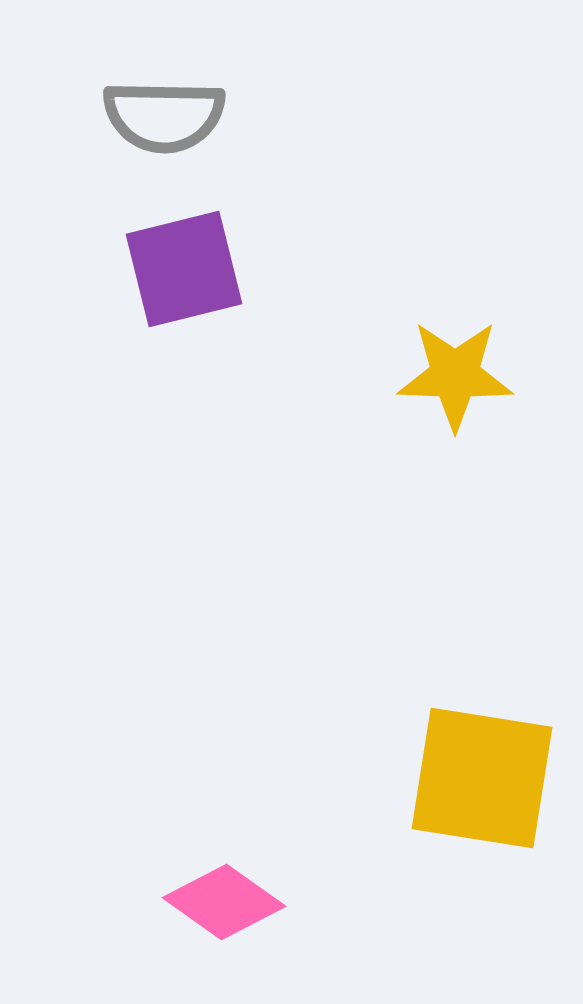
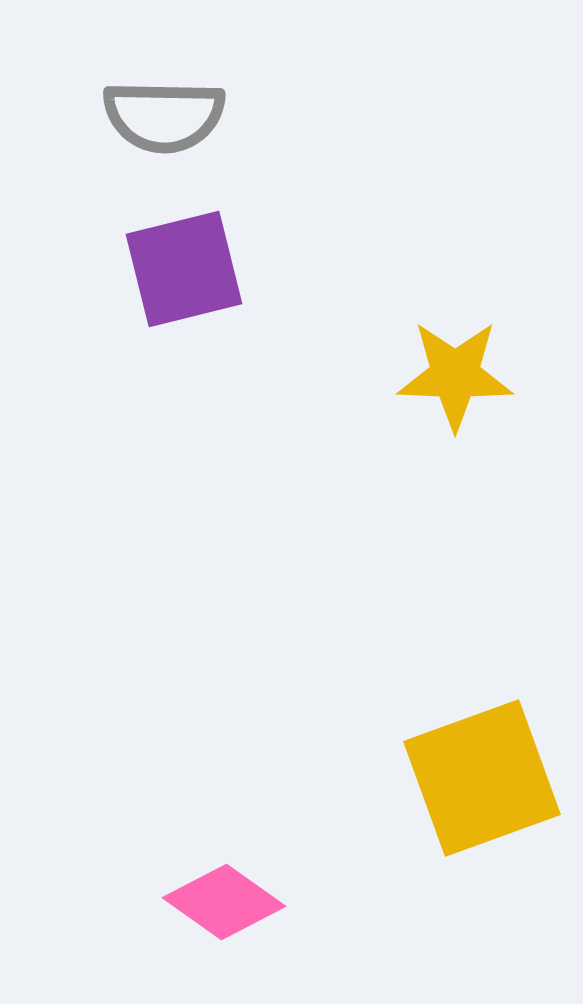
yellow square: rotated 29 degrees counterclockwise
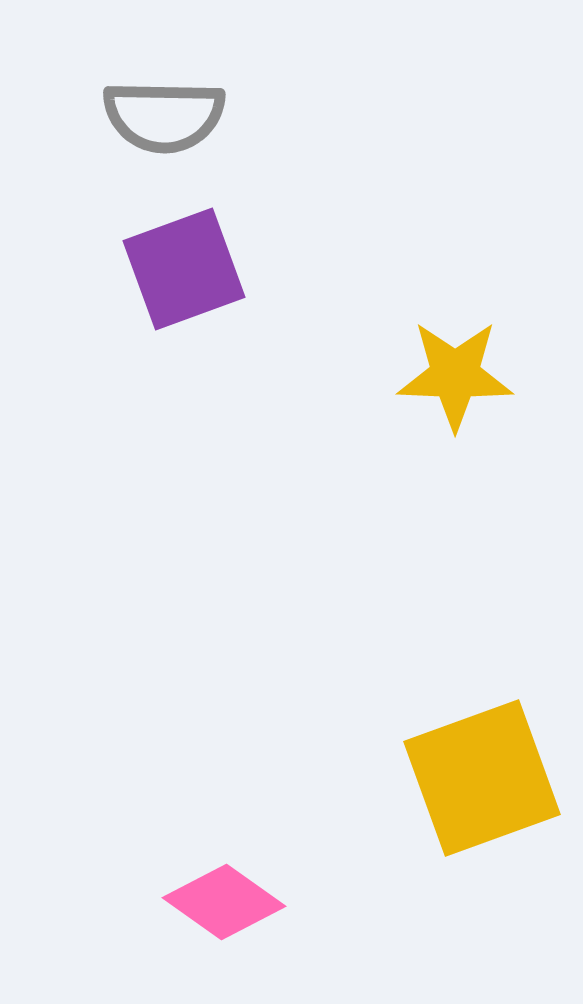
purple square: rotated 6 degrees counterclockwise
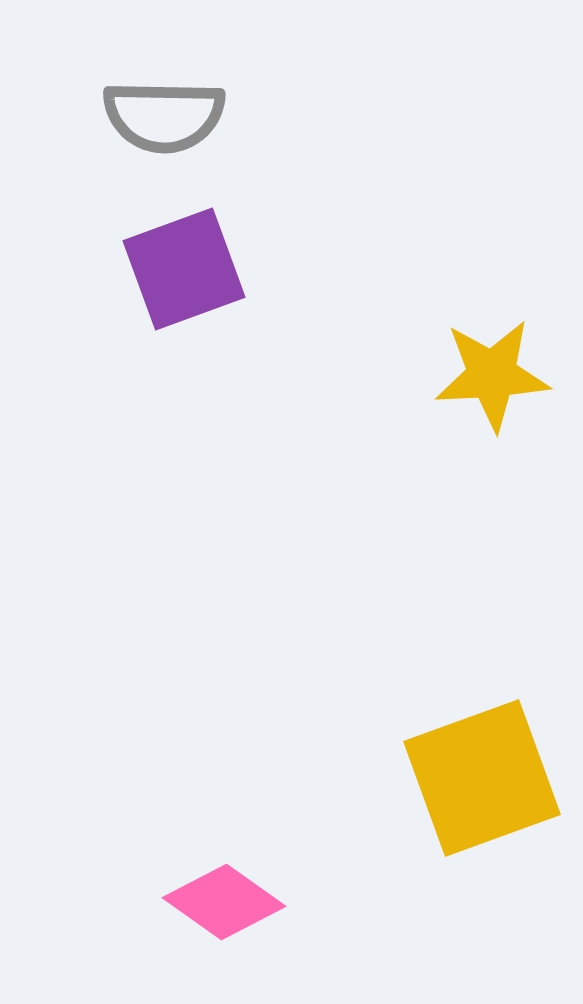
yellow star: moved 37 px right; rotated 5 degrees counterclockwise
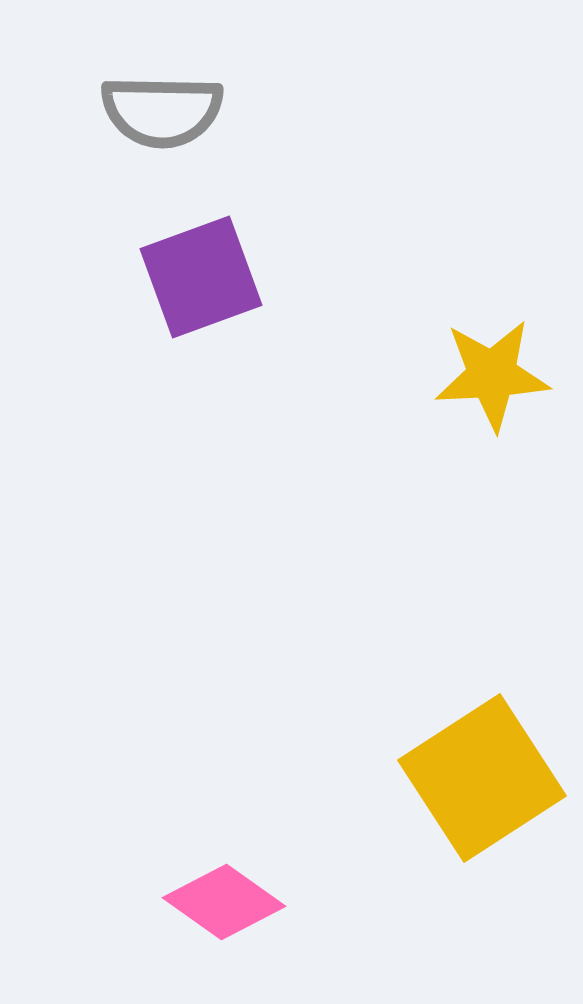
gray semicircle: moved 2 px left, 5 px up
purple square: moved 17 px right, 8 px down
yellow square: rotated 13 degrees counterclockwise
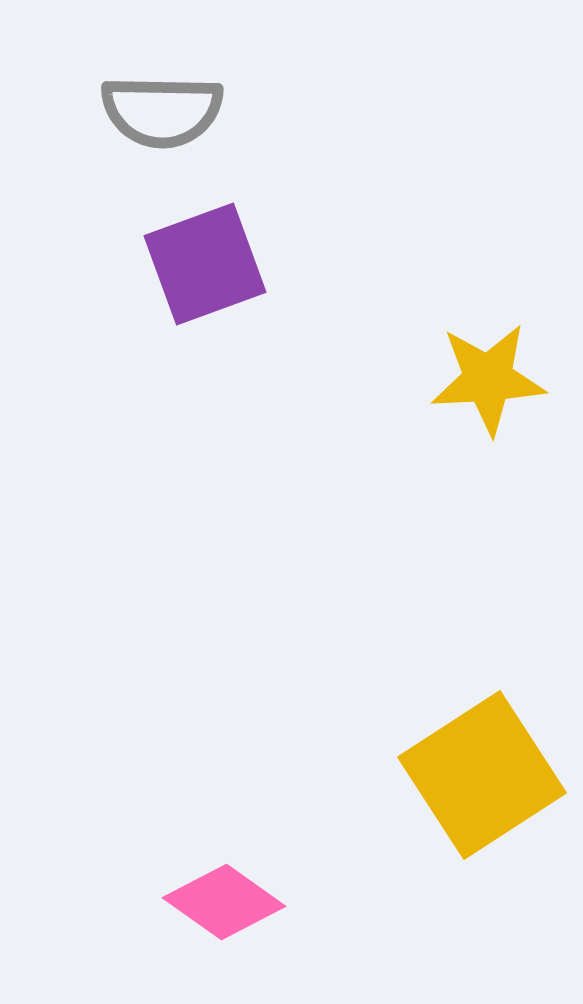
purple square: moved 4 px right, 13 px up
yellow star: moved 4 px left, 4 px down
yellow square: moved 3 px up
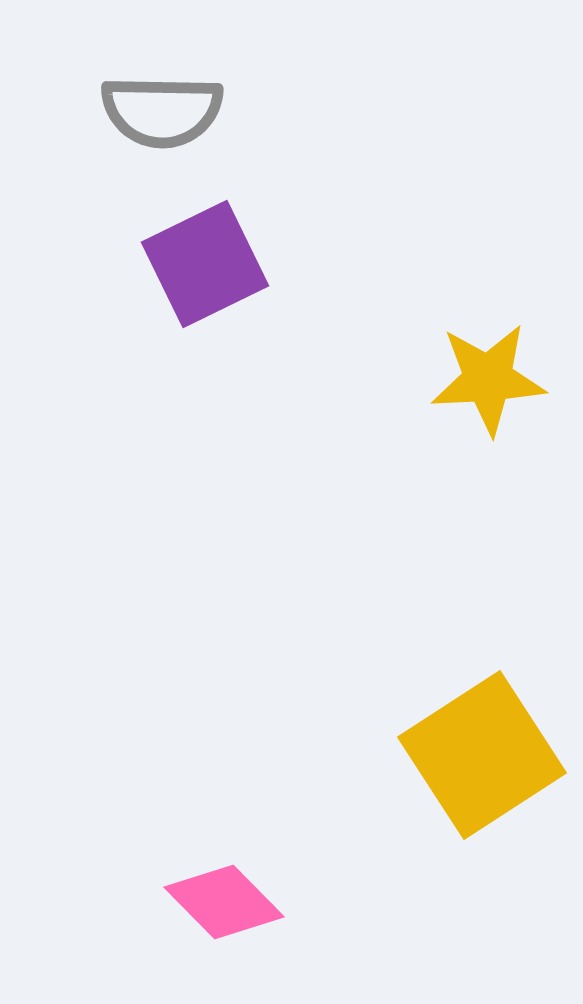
purple square: rotated 6 degrees counterclockwise
yellow square: moved 20 px up
pink diamond: rotated 10 degrees clockwise
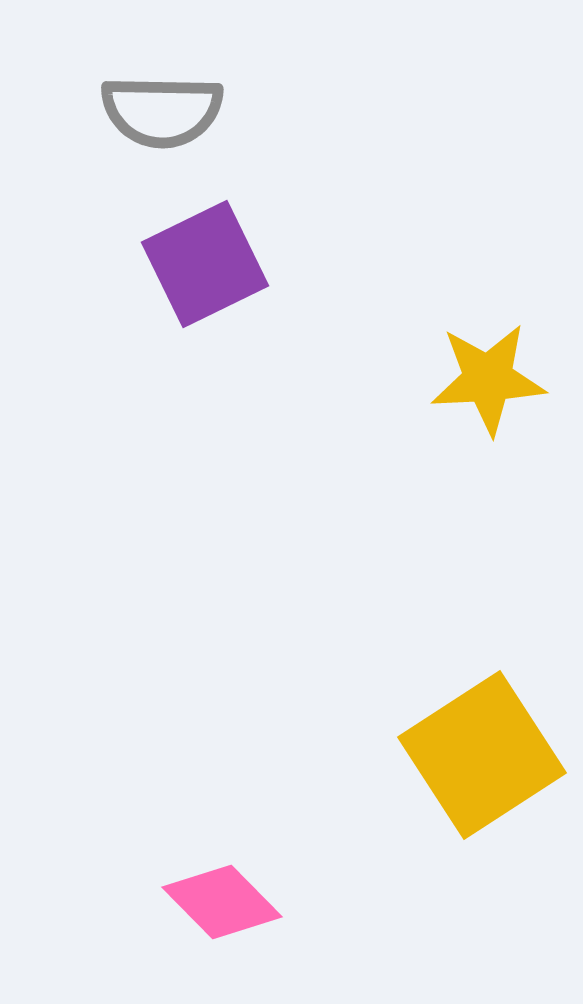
pink diamond: moved 2 px left
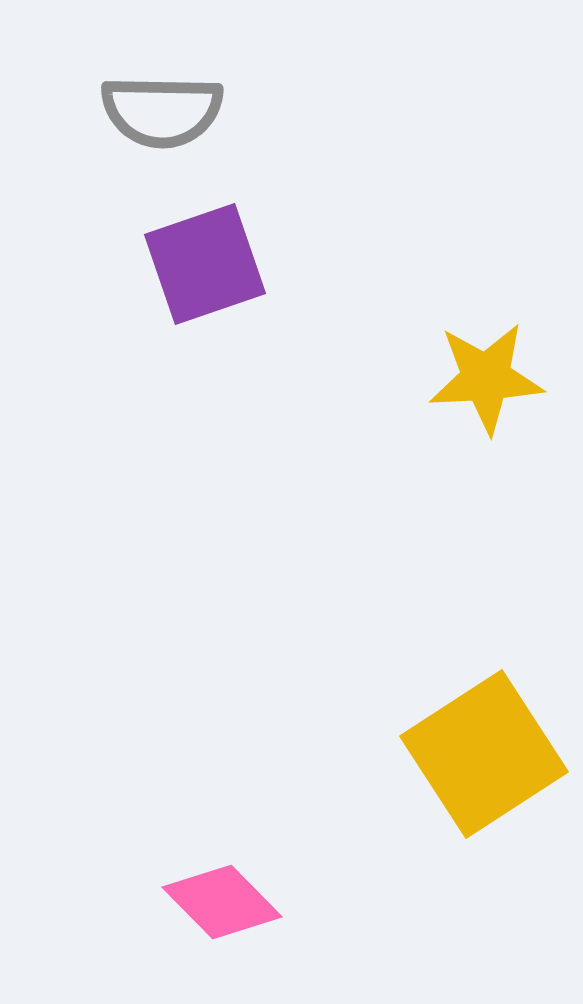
purple square: rotated 7 degrees clockwise
yellow star: moved 2 px left, 1 px up
yellow square: moved 2 px right, 1 px up
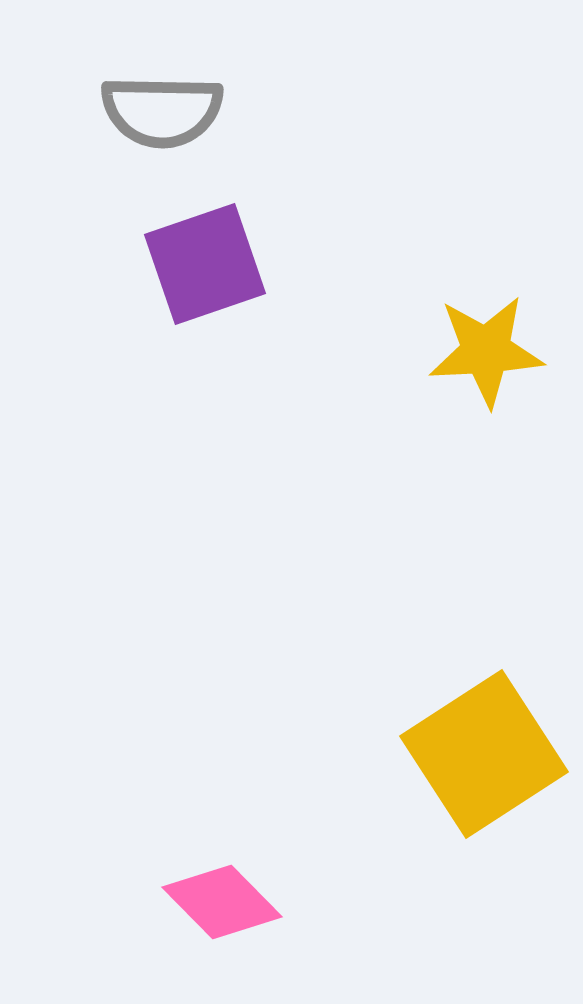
yellow star: moved 27 px up
